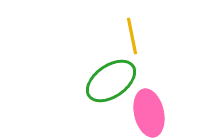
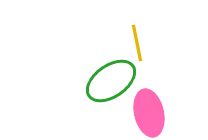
yellow line: moved 5 px right, 7 px down
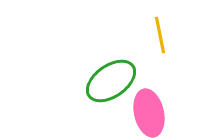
yellow line: moved 23 px right, 8 px up
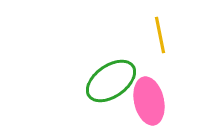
pink ellipse: moved 12 px up
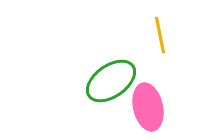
pink ellipse: moved 1 px left, 6 px down
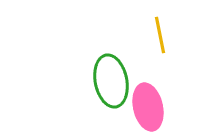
green ellipse: rotated 66 degrees counterclockwise
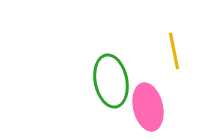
yellow line: moved 14 px right, 16 px down
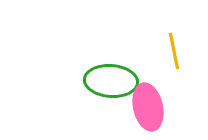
green ellipse: rotated 75 degrees counterclockwise
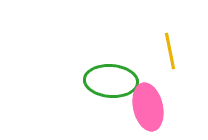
yellow line: moved 4 px left
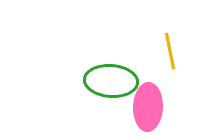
pink ellipse: rotated 15 degrees clockwise
